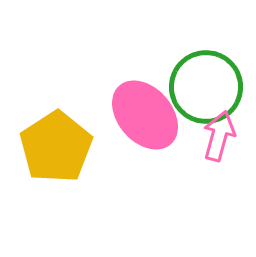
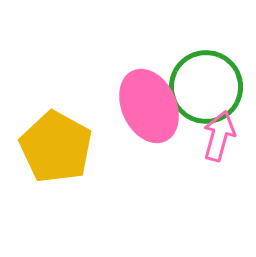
pink ellipse: moved 4 px right, 9 px up; rotated 16 degrees clockwise
yellow pentagon: rotated 10 degrees counterclockwise
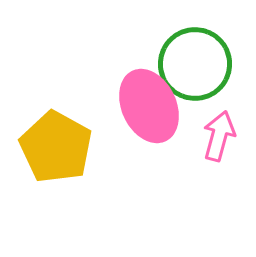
green circle: moved 11 px left, 23 px up
